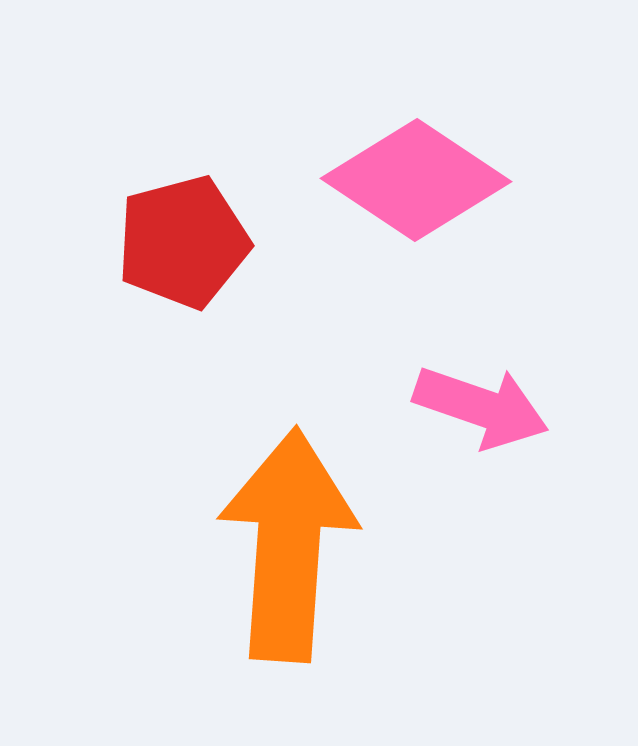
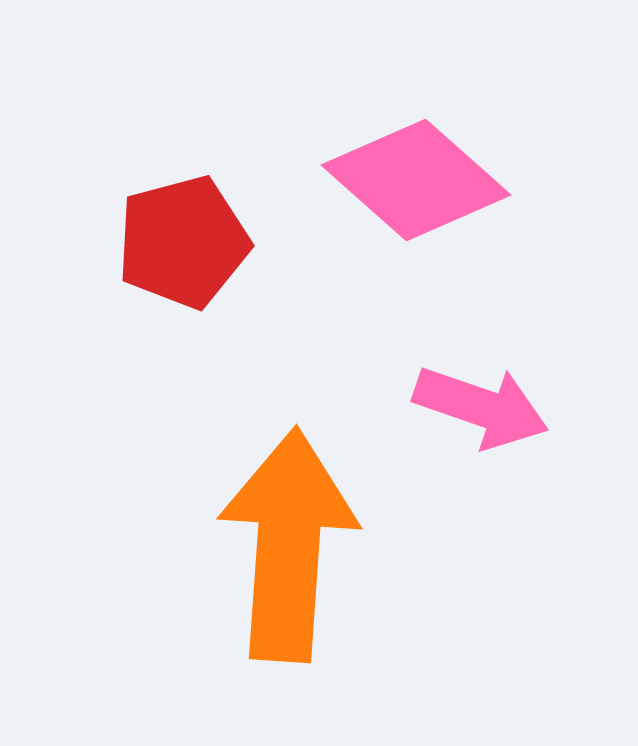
pink diamond: rotated 8 degrees clockwise
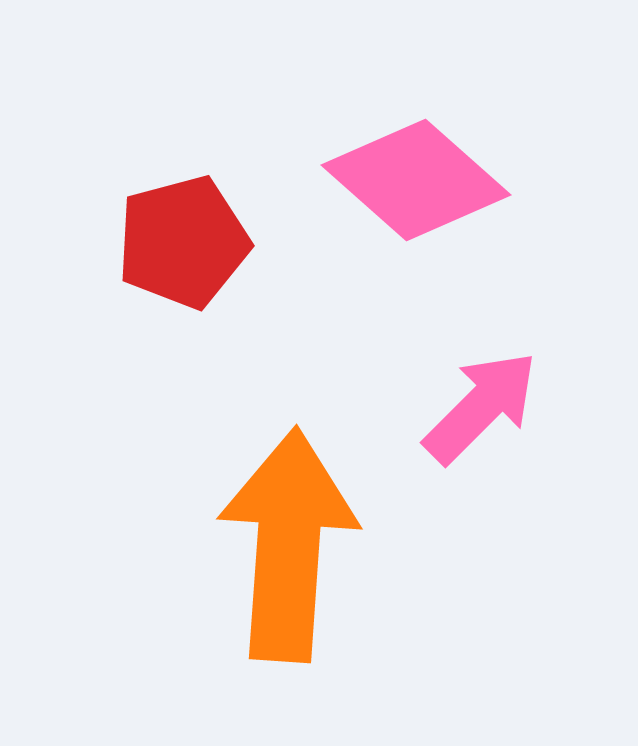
pink arrow: rotated 64 degrees counterclockwise
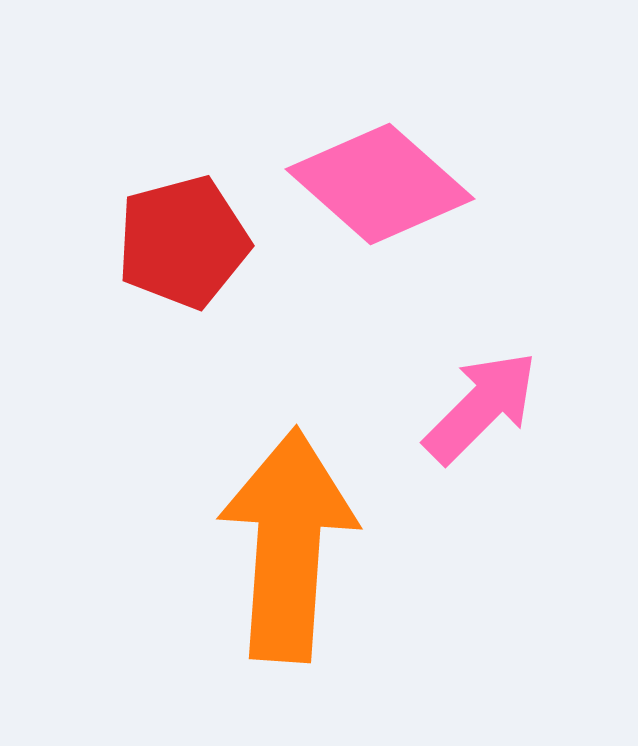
pink diamond: moved 36 px left, 4 px down
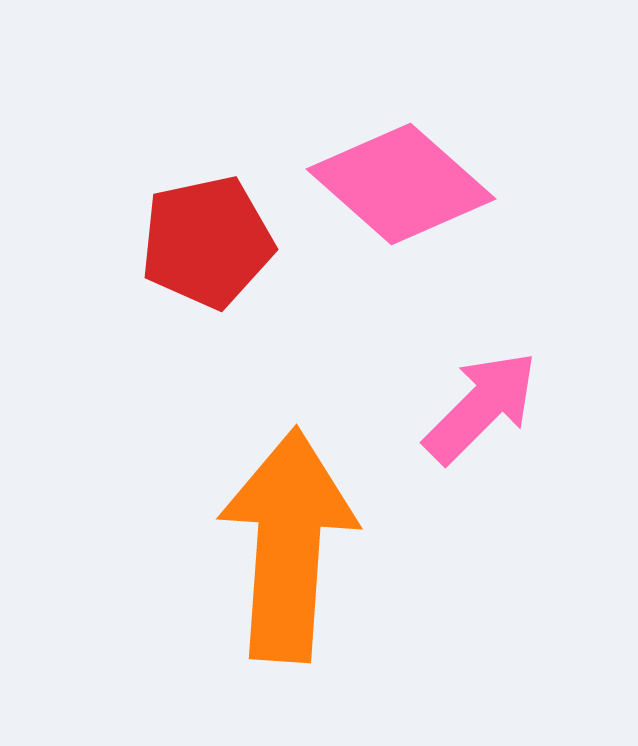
pink diamond: moved 21 px right
red pentagon: moved 24 px right; rotated 3 degrees clockwise
